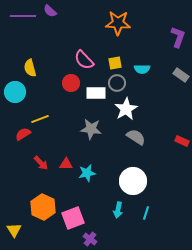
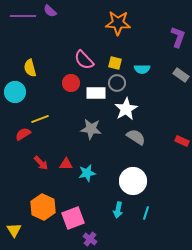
yellow square: rotated 24 degrees clockwise
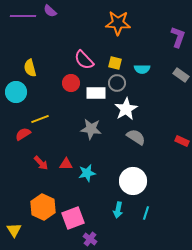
cyan circle: moved 1 px right
